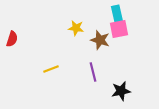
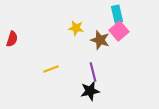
pink square: moved 2 px down; rotated 30 degrees counterclockwise
black star: moved 31 px left
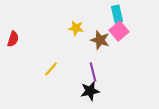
red semicircle: moved 1 px right
yellow line: rotated 28 degrees counterclockwise
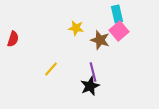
black star: moved 5 px up; rotated 12 degrees counterclockwise
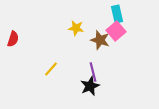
pink square: moved 3 px left
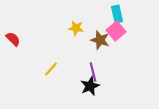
red semicircle: rotated 63 degrees counterclockwise
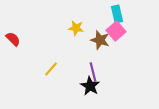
black star: rotated 18 degrees counterclockwise
